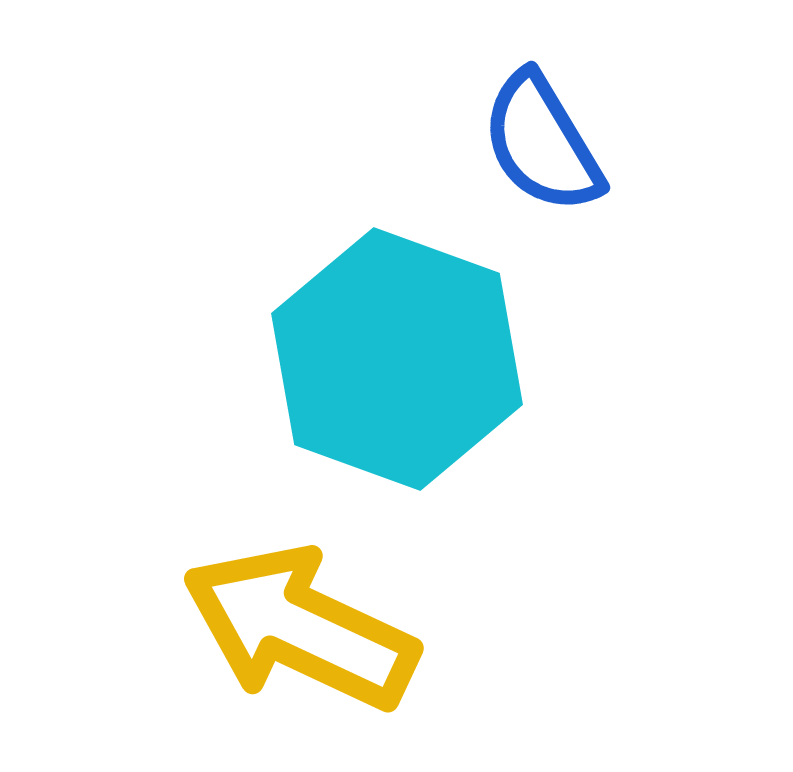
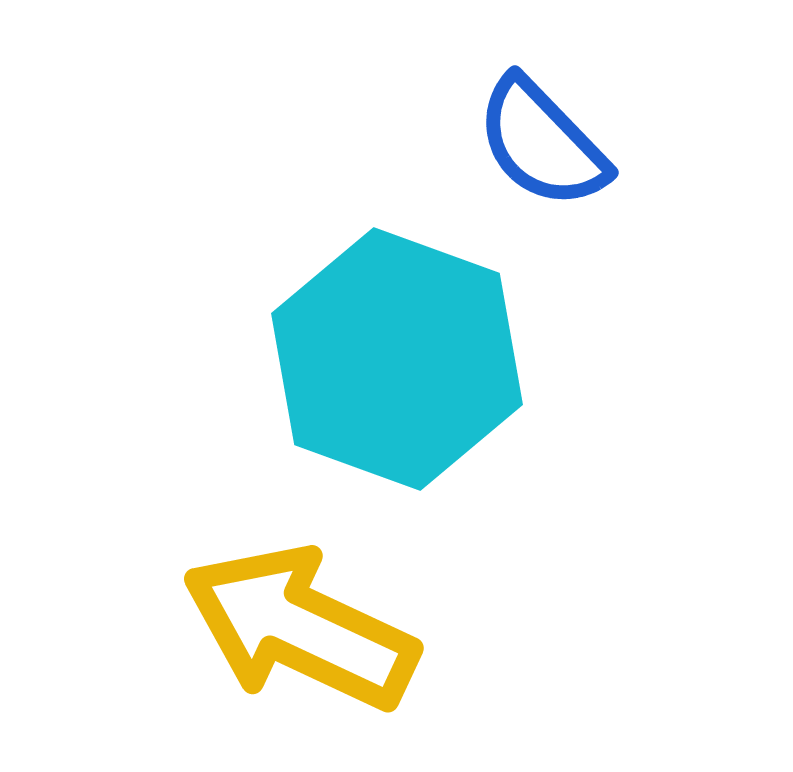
blue semicircle: rotated 13 degrees counterclockwise
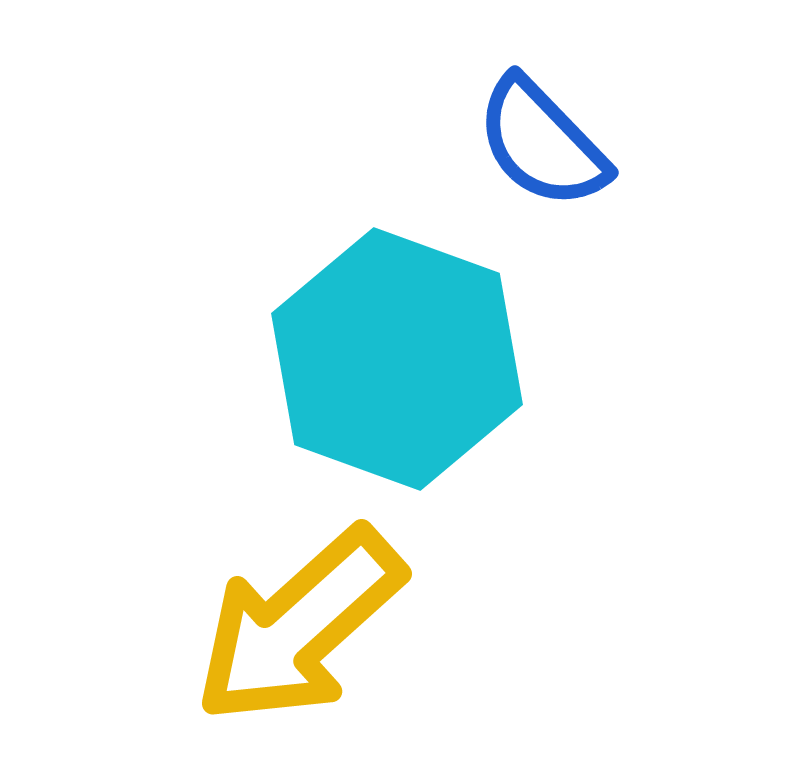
yellow arrow: moved 1 px left, 2 px up; rotated 67 degrees counterclockwise
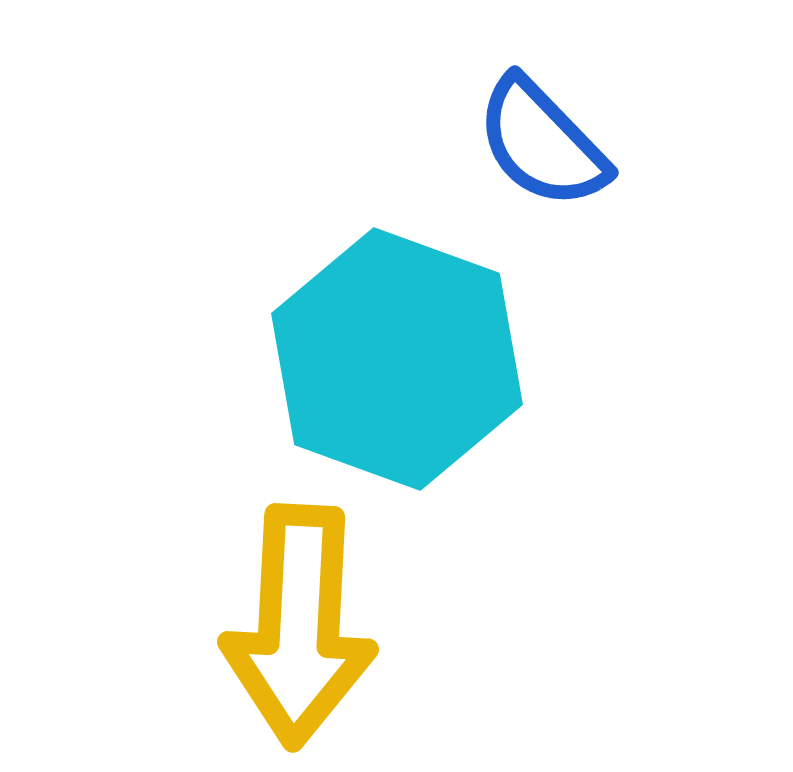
yellow arrow: rotated 45 degrees counterclockwise
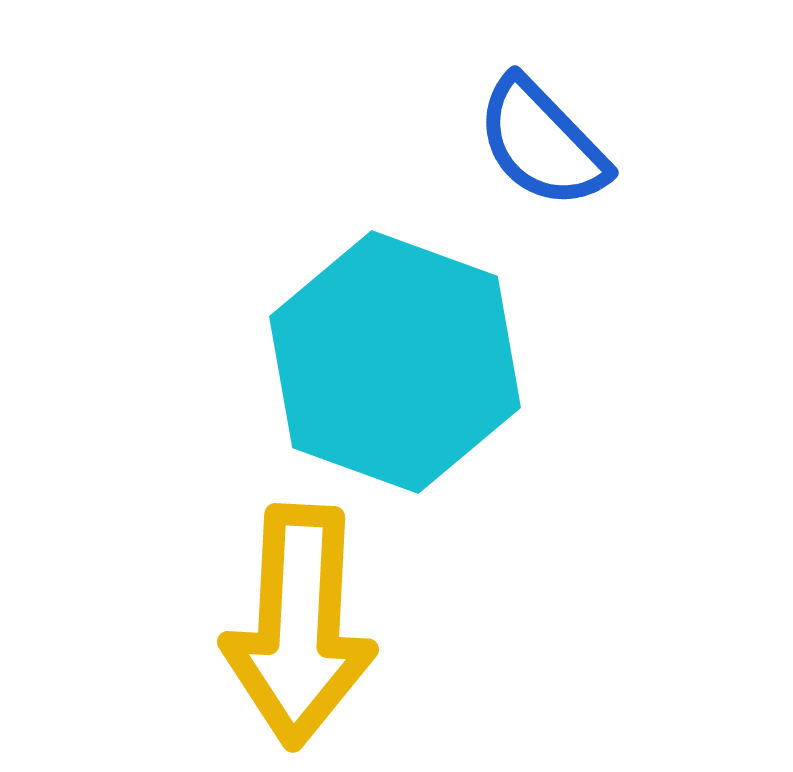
cyan hexagon: moved 2 px left, 3 px down
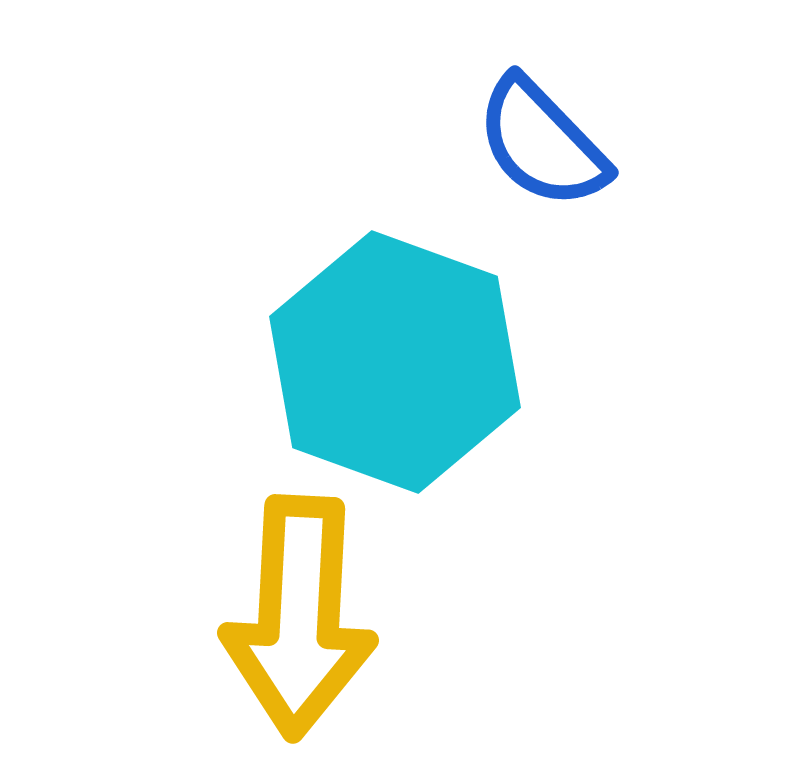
yellow arrow: moved 9 px up
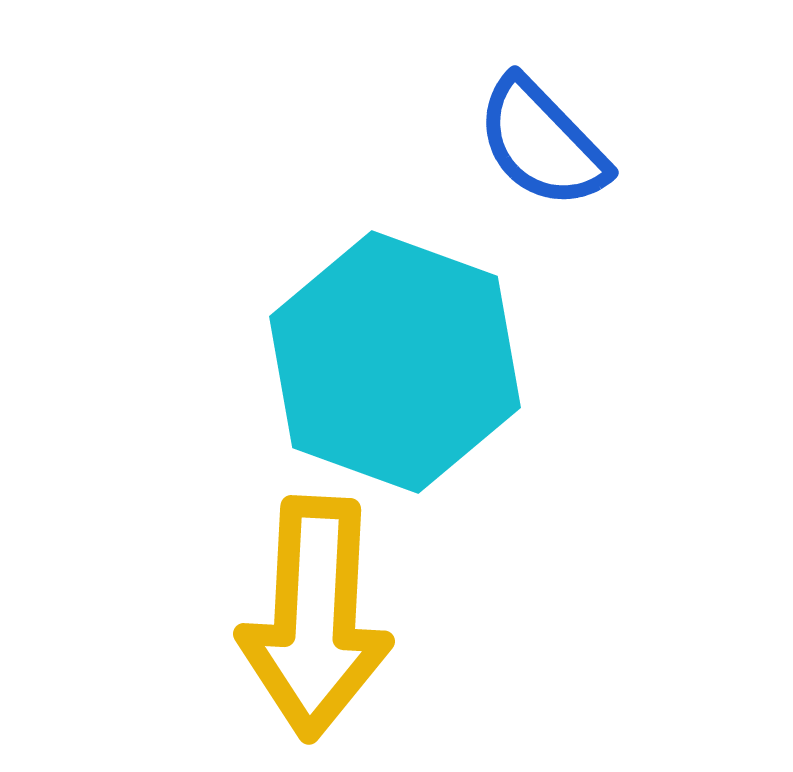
yellow arrow: moved 16 px right, 1 px down
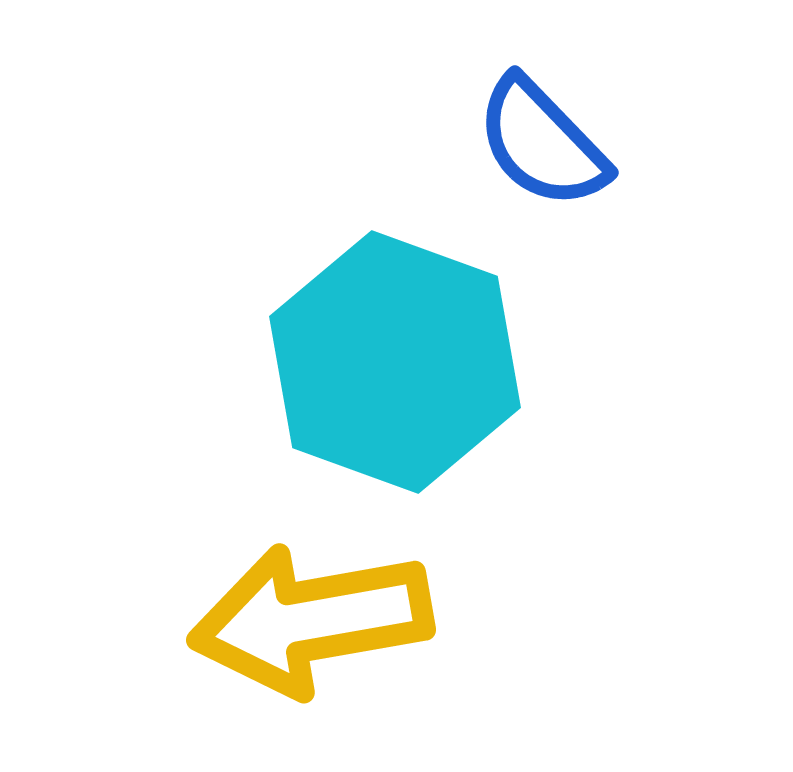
yellow arrow: moved 4 px left, 2 px down; rotated 77 degrees clockwise
